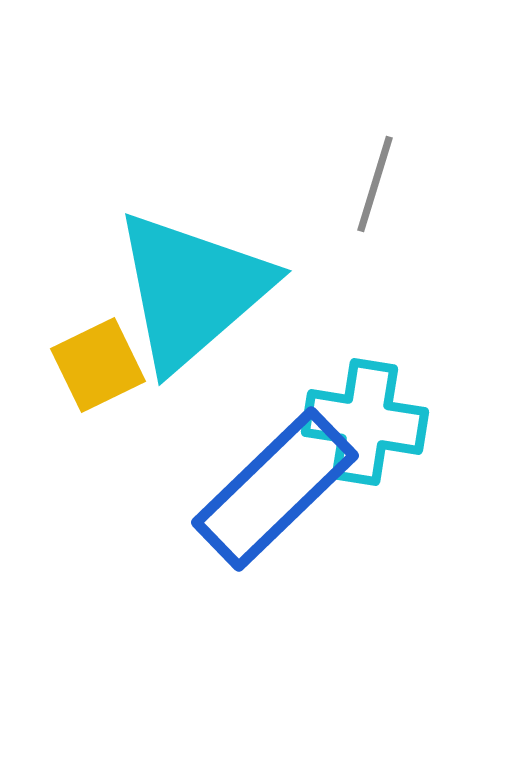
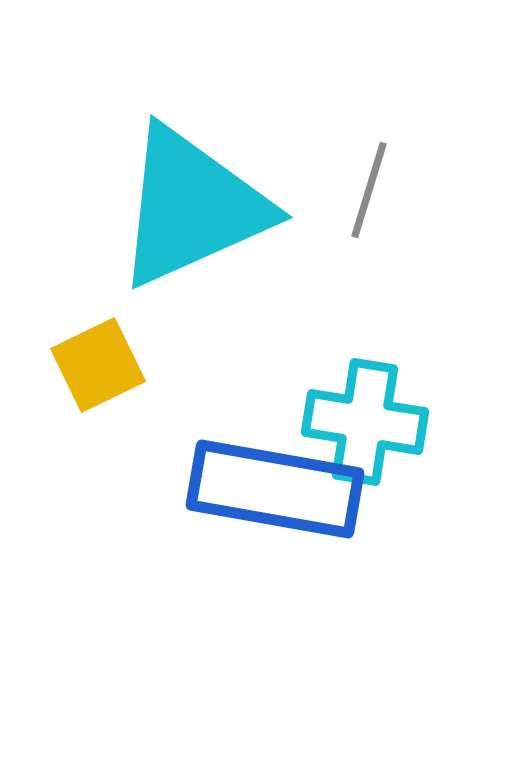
gray line: moved 6 px left, 6 px down
cyan triangle: moved 83 px up; rotated 17 degrees clockwise
blue rectangle: rotated 54 degrees clockwise
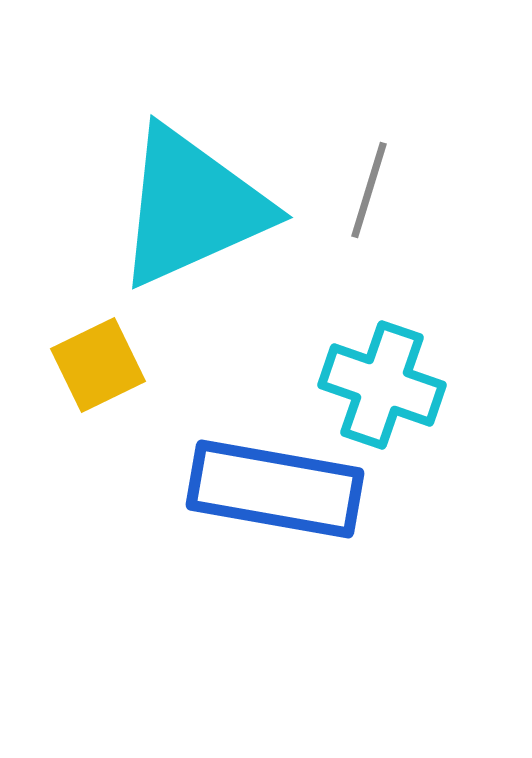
cyan cross: moved 17 px right, 37 px up; rotated 10 degrees clockwise
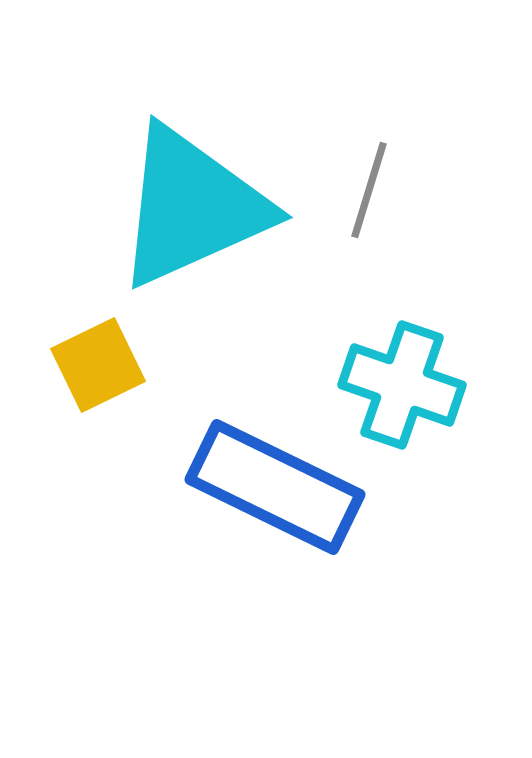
cyan cross: moved 20 px right
blue rectangle: moved 2 px up; rotated 16 degrees clockwise
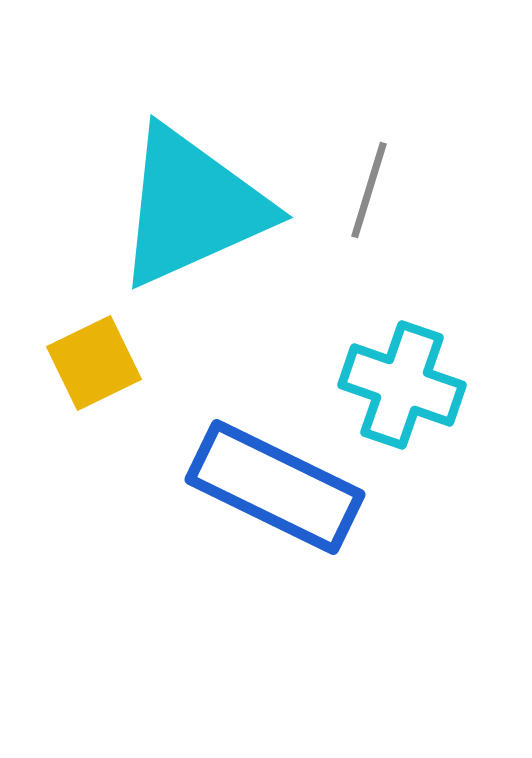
yellow square: moved 4 px left, 2 px up
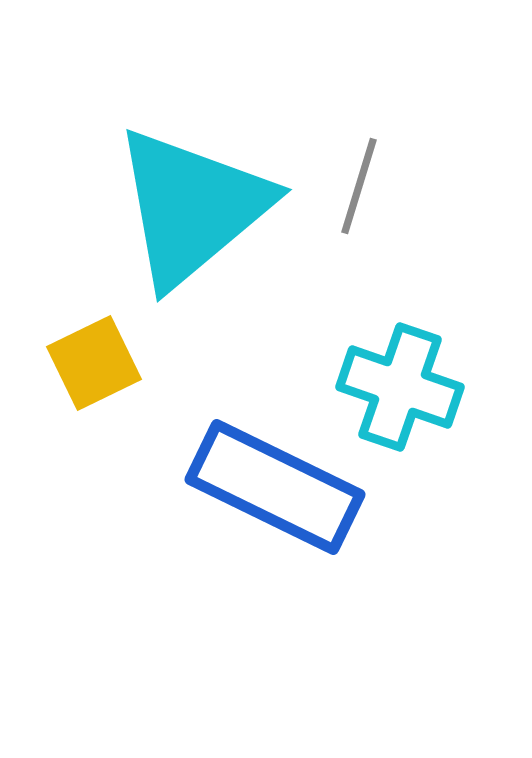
gray line: moved 10 px left, 4 px up
cyan triangle: rotated 16 degrees counterclockwise
cyan cross: moved 2 px left, 2 px down
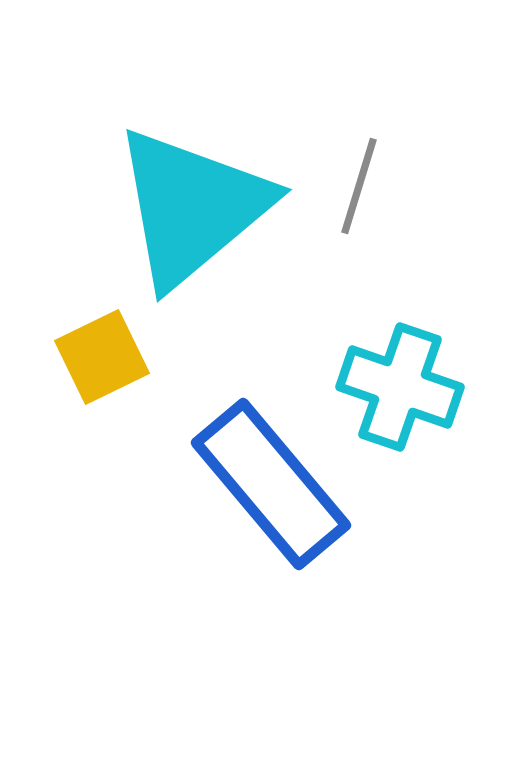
yellow square: moved 8 px right, 6 px up
blue rectangle: moved 4 px left, 3 px up; rotated 24 degrees clockwise
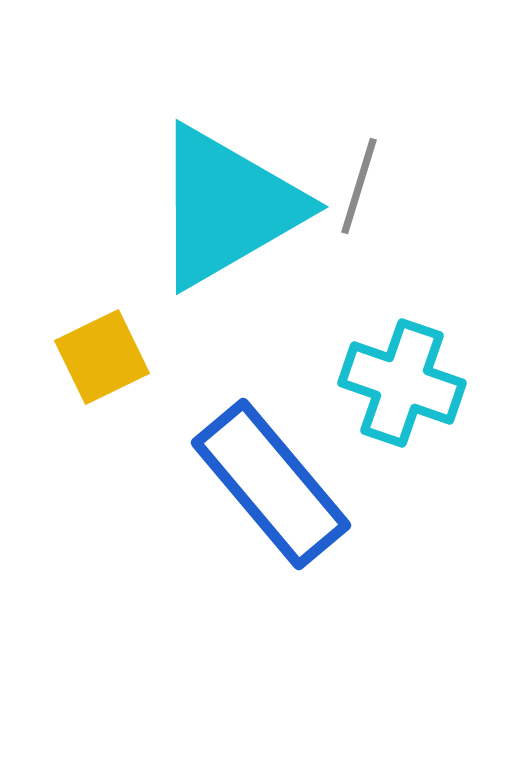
cyan triangle: moved 35 px right; rotated 10 degrees clockwise
cyan cross: moved 2 px right, 4 px up
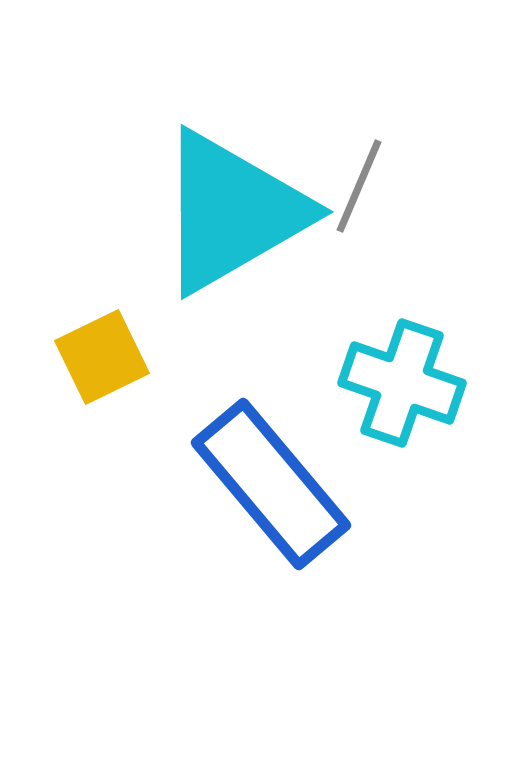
gray line: rotated 6 degrees clockwise
cyan triangle: moved 5 px right, 5 px down
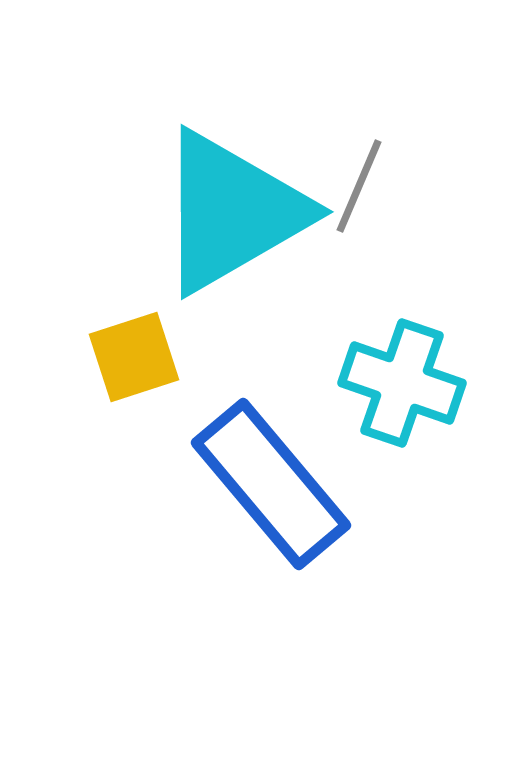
yellow square: moved 32 px right; rotated 8 degrees clockwise
